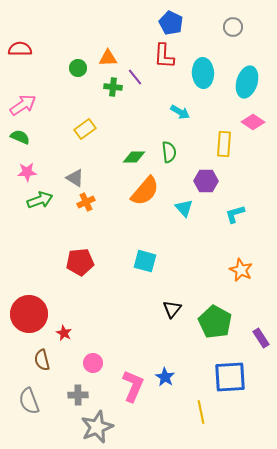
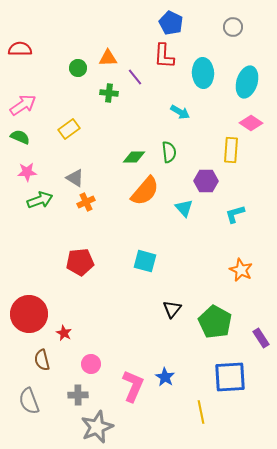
green cross at (113, 87): moved 4 px left, 6 px down
pink diamond at (253, 122): moved 2 px left, 1 px down
yellow rectangle at (85, 129): moved 16 px left
yellow rectangle at (224, 144): moved 7 px right, 6 px down
pink circle at (93, 363): moved 2 px left, 1 px down
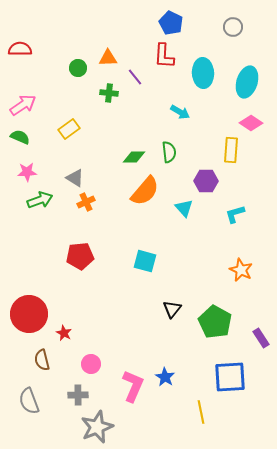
red pentagon at (80, 262): moved 6 px up
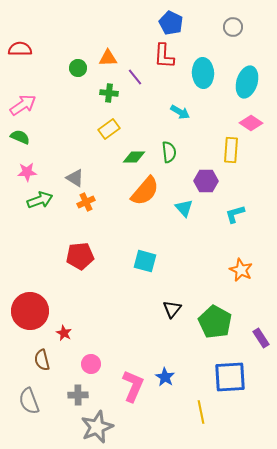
yellow rectangle at (69, 129): moved 40 px right
red circle at (29, 314): moved 1 px right, 3 px up
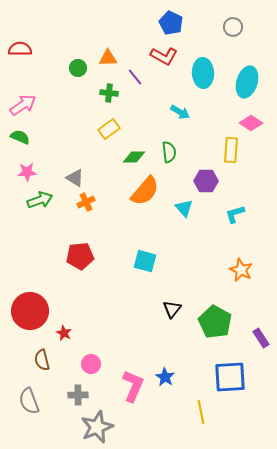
red L-shape at (164, 56): rotated 64 degrees counterclockwise
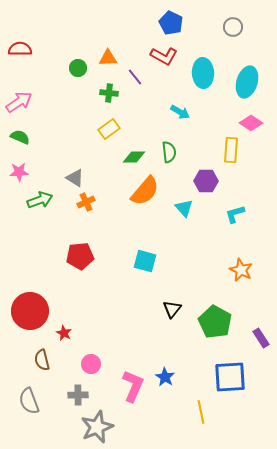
pink arrow at (23, 105): moved 4 px left, 3 px up
pink star at (27, 172): moved 8 px left
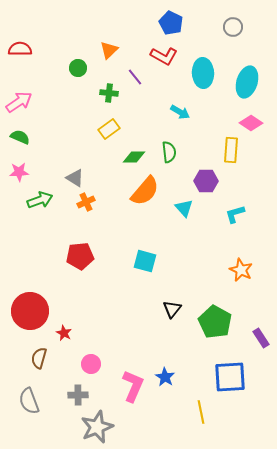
orange triangle at (108, 58): moved 1 px right, 8 px up; rotated 42 degrees counterclockwise
brown semicircle at (42, 360): moved 3 px left, 2 px up; rotated 30 degrees clockwise
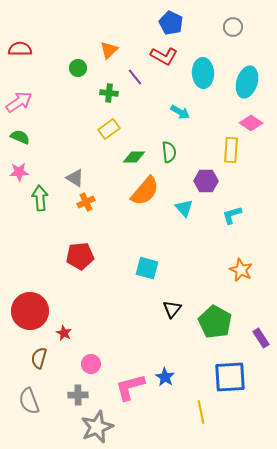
green arrow at (40, 200): moved 2 px up; rotated 75 degrees counterclockwise
cyan L-shape at (235, 214): moved 3 px left, 1 px down
cyan square at (145, 261): moved 2 px right, 7 px down
pink L-shape at (133, 386): moved 3 px left, 1 px down; rotated 128 degrees counterclockwise
